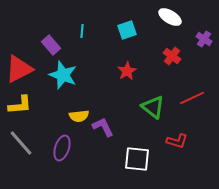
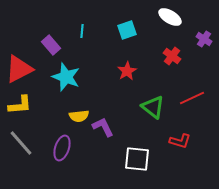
cyan star: moved 3 px right, 2 px down
red L-shape: moved 3 px right
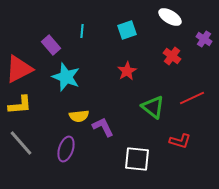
purple ellipse: moved 4 px right, 1 px down
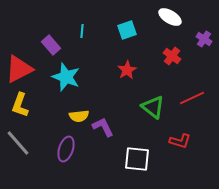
red star: moved 1 px up
yellow L-shape: rotated 115 degrees clockwise
gray line: moved 3 px left
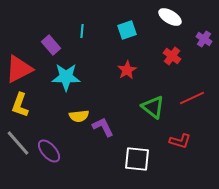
cyan star: rotated 20 degrees counterclockwise
purple ellipse: moved 17 px left, 2 px down; rotated 60 degrees counterclockwise
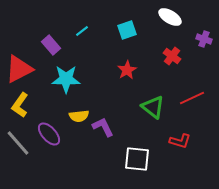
cyan line: rotated 48 degrees clockwise
purple cross: rotated 14 degrees counterclockwise
cyan star: moved 2 px down
yellow L-shape: rotated 15 degrees clockwise
purple ellipse: moved 17 px up
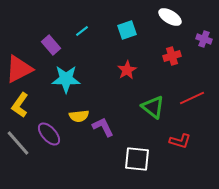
red cross: rotated 36 degrees clockwise
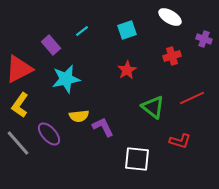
cyan star: rotated 12 degrees counterclockwise
